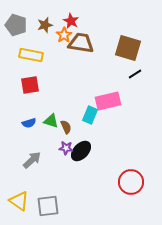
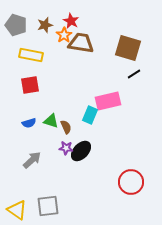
black line: moved 1 px left
yellow triangle: moved 2 px left, 9 px down
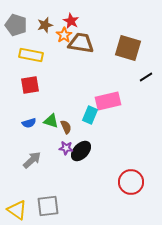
black line: moved 12 px right, 3 px down
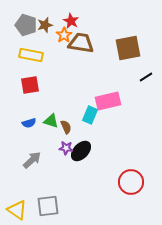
gray pentagon: moved 10 px right
brown square: rotated 28 degrees counterclockwise
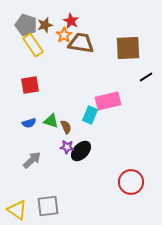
brown square: rotated 8 degrees clockwise
yellow rectangle: moved 2 px right, 10 px up; rotated 45 degrees clockwise
purple star: moved 1 px right, 1 px up
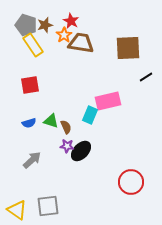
purple star: moved 1 px up
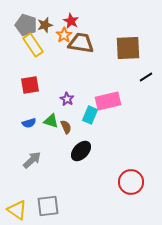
purple star: moved 47 px up; rotated 24 degrees clockwise
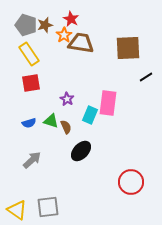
red star: moved 2 px up
yellow rectangle: moved 4 px left, 9 px down
red square: moved 1 px right, 2 px up
pink rectangle: moved 2 px down; rotated 70 degrees counterclockwise
gray square: moved 1 px down
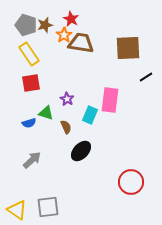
pink rectangle: moved 2 px right, 3 px up
green triangle: moved 5 px left, 8 px up
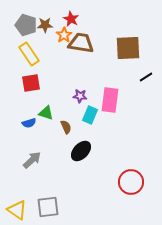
brown star: rotated 14 degrees clockwise
purple star: moved 13 px right, 3 px up; rotated 24 degrees counterclockwise
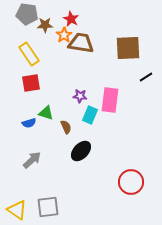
gray pentagon: moved 1 px right, 11 px up; rotated 10 degrees counterclockwise
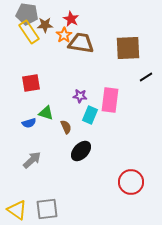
yellow rectangle: moved 22 px up
gray square: moved 1 px left, 2 px down
